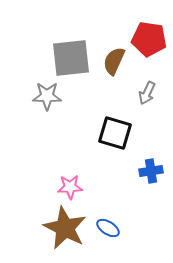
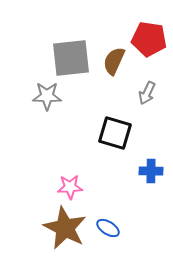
blue cross: rotated 10 degrees clockwise
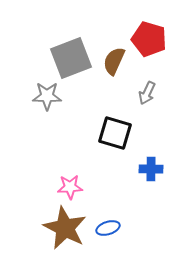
red pentagon: rotated 8 degrees clockwise
gray square: rotated 15 degrees counterclockwise
blue cross: moved 2 px up
blue ellipse: rotated 50 degrees counterclockwise
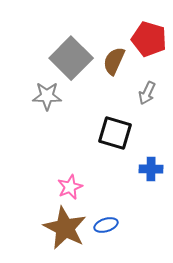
gray square: rotated 24 degrees counterclockwise
pink star: rotated 20 degrees counterclockwise
blue ellipse: moved 2 px left, 3 px up
